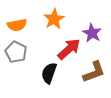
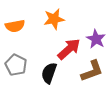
orange star: rotated 20 degrees clockwise
orange semicircle: moved 2 px left, 1 px down
purple star: moved 4 px right, 6 px down
gray pentagon: moved 13 px down
brown L-shape: moved 2 px left, 1 px up
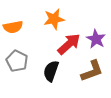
orange semicircle: moved 2 px left, 1 px down
red arrow: moved 5 px up
gray pentagon: moved 1 px right, 4 px up
black semicircle: moved 2 px right, 2 px up
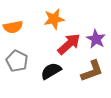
black semicircle: rotated 40 degrees clockwise
